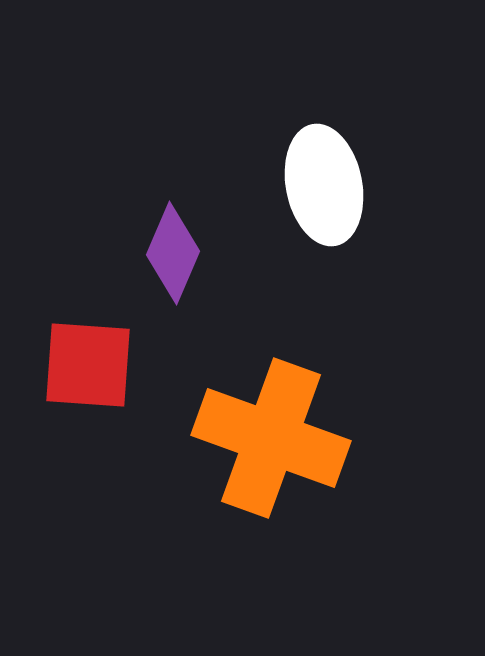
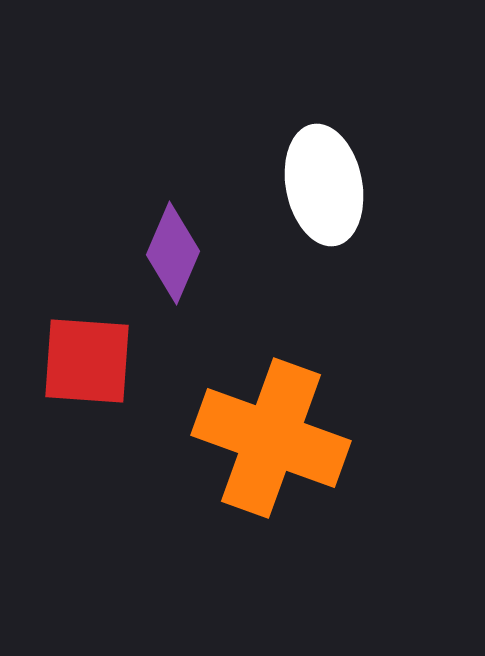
red square: moved 1 px left, 4 px up
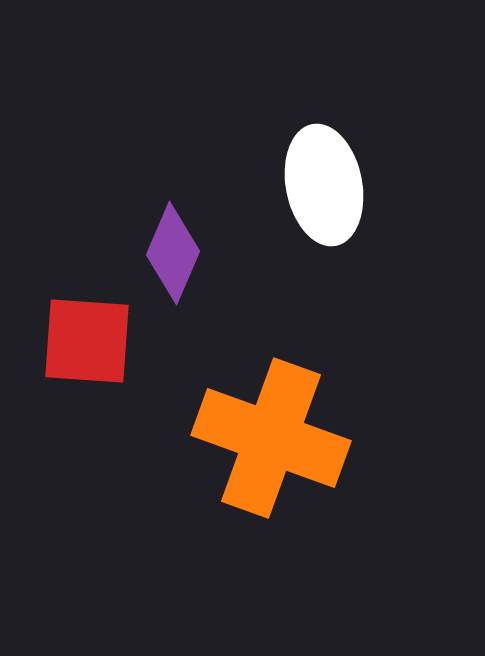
red square: moved 20 px up
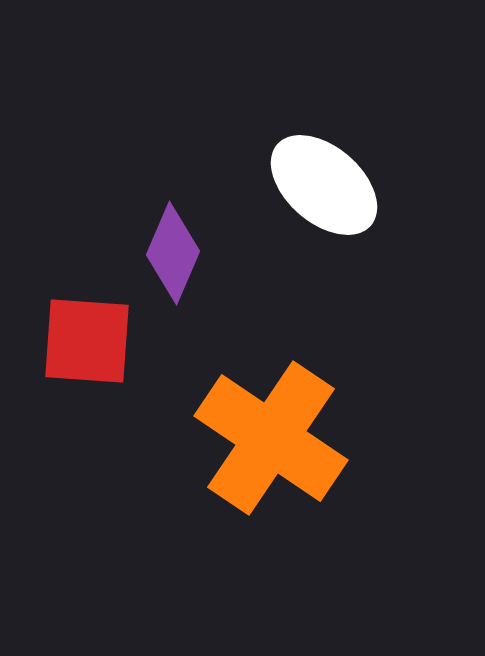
white ellipse: rotated 38 degrees counterclockwise
orange cross: rotated 14 degrees clockwise
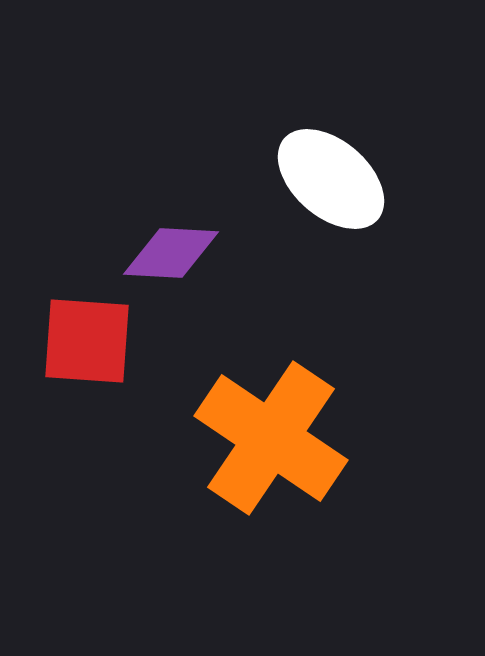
white ellipse: moved 7 px right, 6 px up
purple diamond: moved 2 px left; rotated 70 degrees clockwise
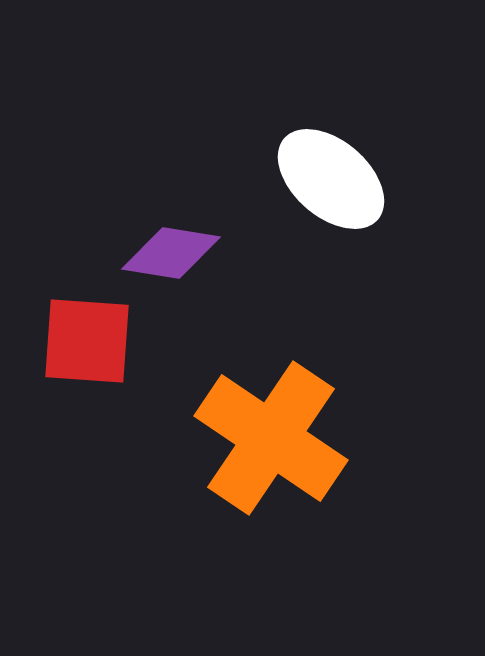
purple diamond: rotated 6 degrees clockwise
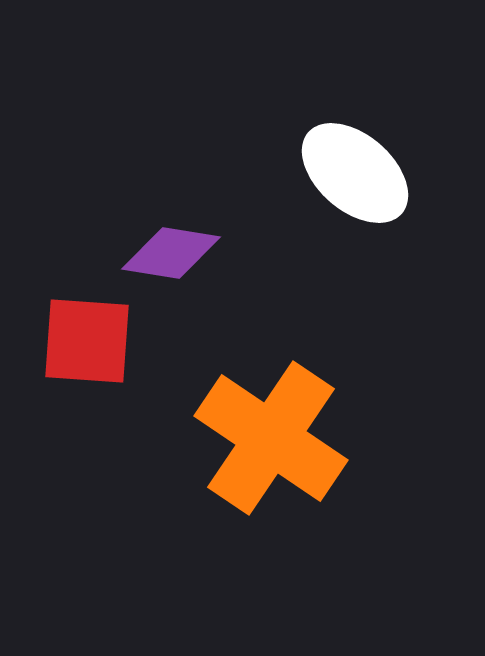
white ellipse: moved 24 px right, 6 px up
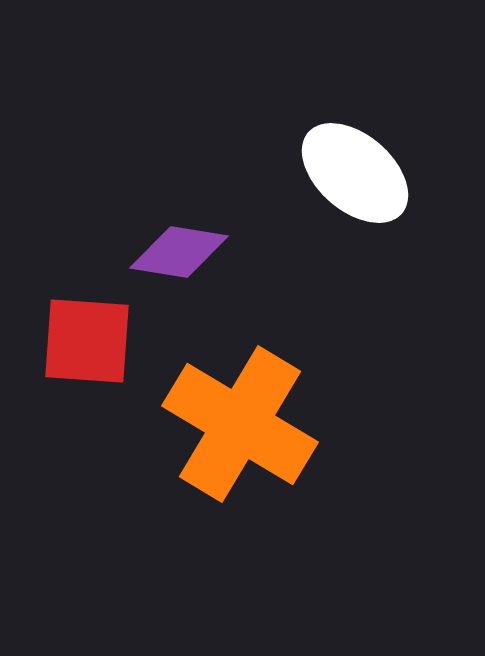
purple diamond: moved 8 px right, 1 px up
orange cross: moved 31 px left, 14 px up; rotated 3 degrees counterclockwise
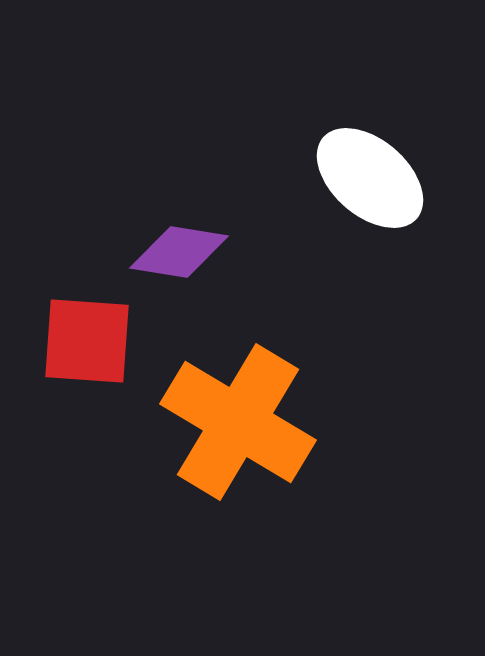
white ellipse: moved 15 px right, 5 px down
orange cross: moved 2 px left, 2 px up
